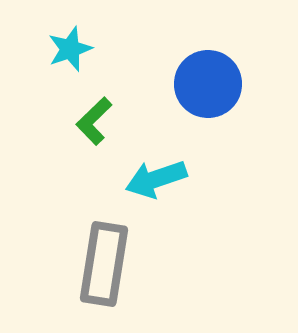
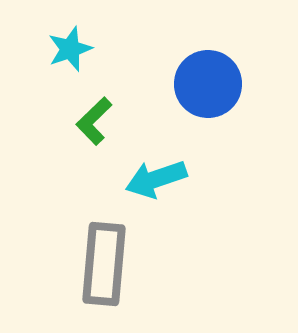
gray rectangle: rotated 4 degrees counterclockwise
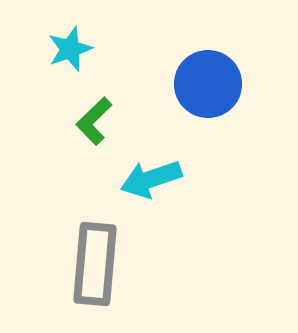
cyan arrow: moved 5 px left
gray rectangle: moved 9 px left
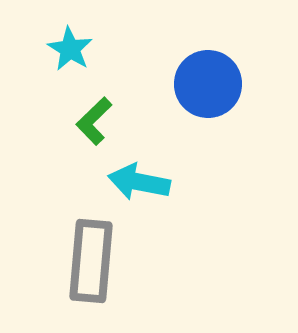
cyan star: rotated 21 degrees counterclockwise
cyan arrow: moved 12 px left, 3 px down; rotated 30 degrees clockwise
gray rectangle: moved 4 px left, 3 px up
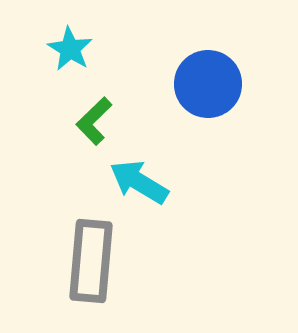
cyan arrow: rotated 20 degrees clockwise
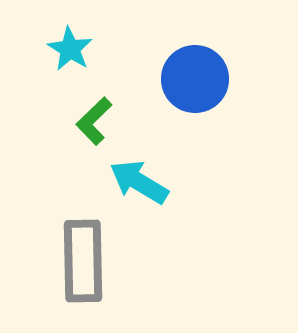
blue circle: moved 13 px left, 5 px up
gray rectangle: moved 8 px left; rotated 6 degrees counterclockwise
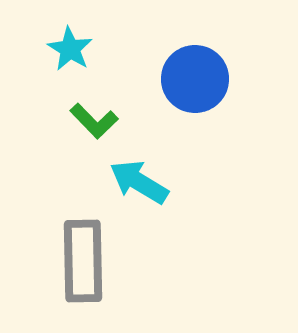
green L-shape: rotated 90 degrees counterclockwise
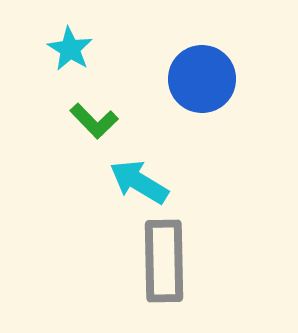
blue circle: moved 7 px right
gray rectangle: moved 81 px right
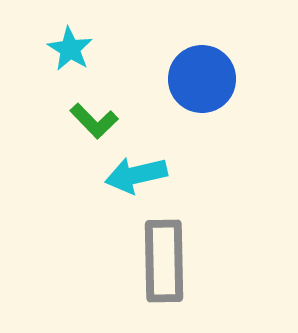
cyan arrow: moved 3 px left, 7 px up; rotated 44 degrees counterclockwise
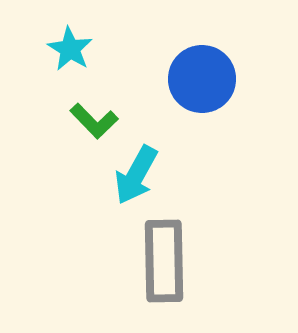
cyan arrow: rotated 48 degrees counterclockwise
